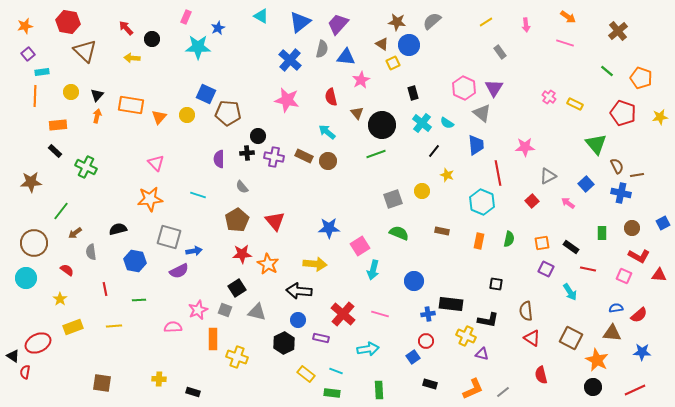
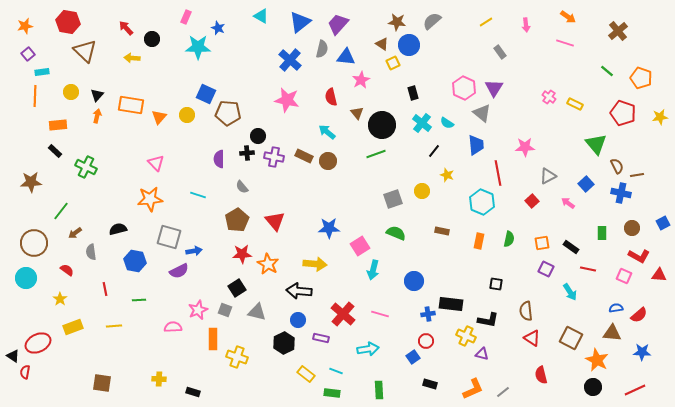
blue star at (218, 28): rotated 24 degrees counterclockwise
green semicircle at (399, 233): moved 3 px left
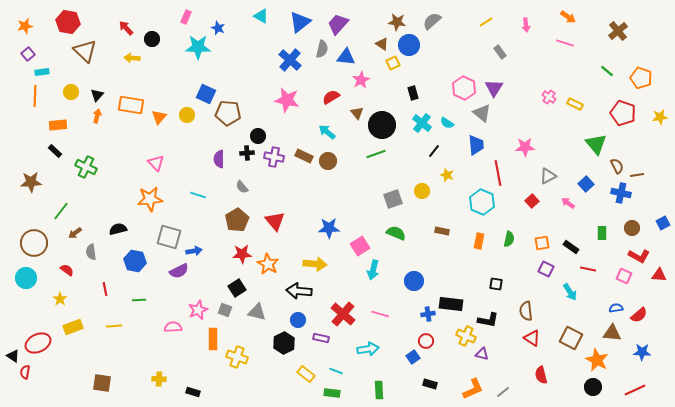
red semicircle at (331, 97): rotated 72 degrees clockwise
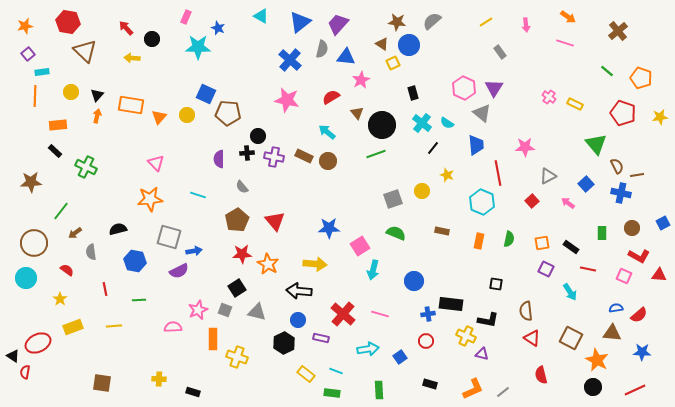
black line at (434, 151): moved 1 px left, 3 px up
blue square at (413, 357): moved 13 px left
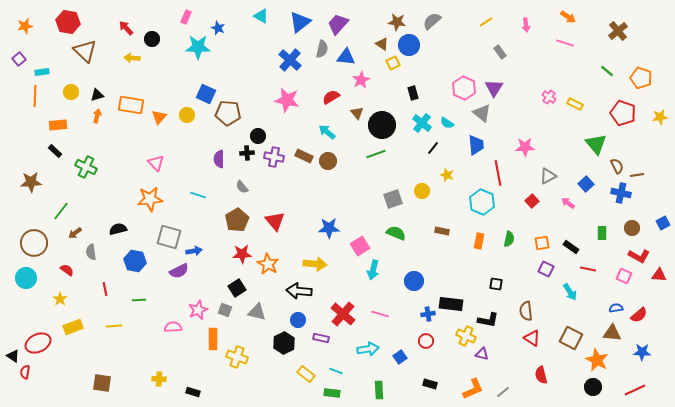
purple square at (28, 54): moved 9 px left, 5 px down
black triangle at (97, 95): rotated 32 degrees clockwise
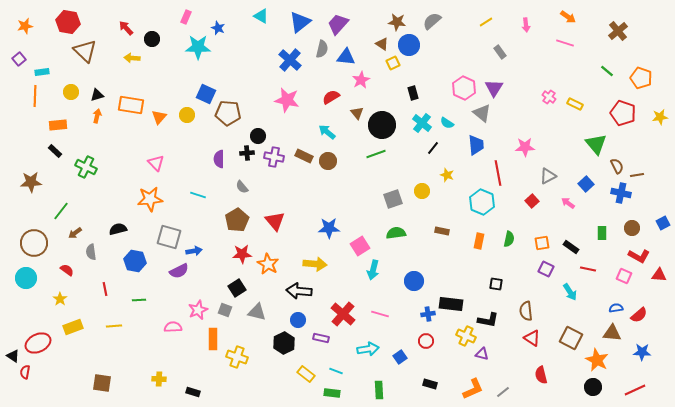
green semicircle at (396, 233): rotated 30 degrees counterclockwise
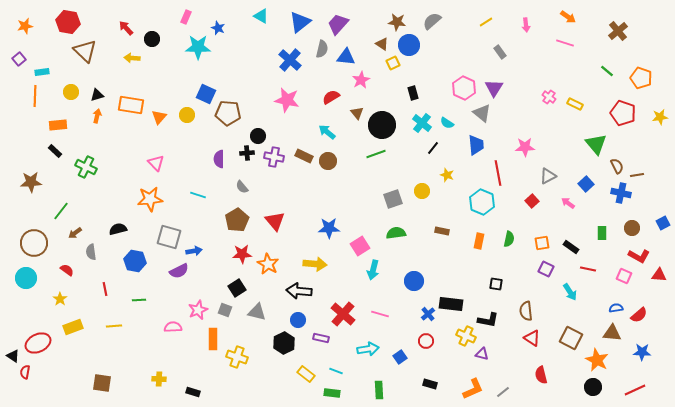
blue cross at (428, 314): rotated 32 degrees counterclockwise
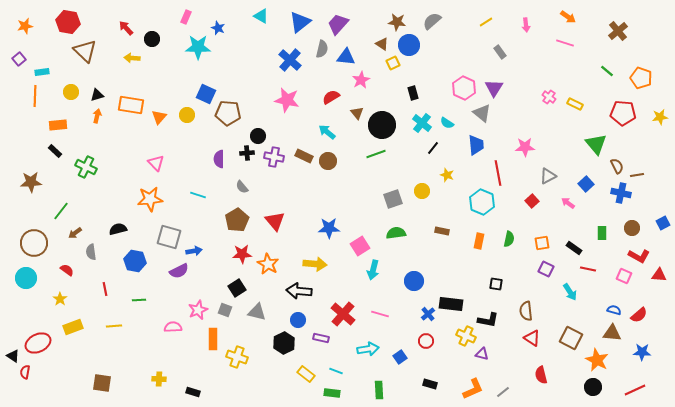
red pentagon at (623, 113): rotated 15 degrees counterclockwise
black rectangle at (571, 247): moved 3 px right, 1 px down
blue semicircle at (616, 308): moved 2 px left, 2 px down; rotated 24 degrees clockwise
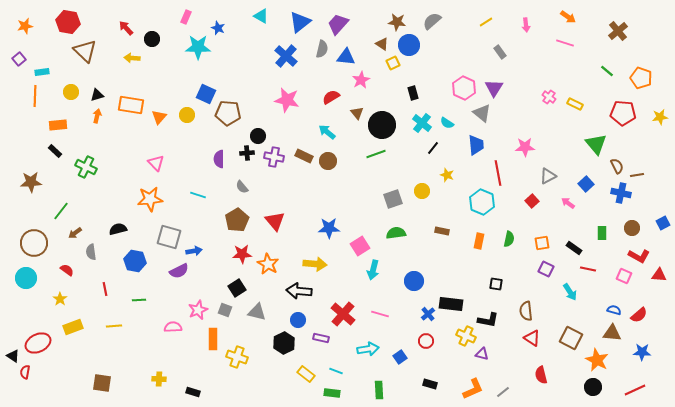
blue cross at (290, 60): moved 4 px left, 4 px up
